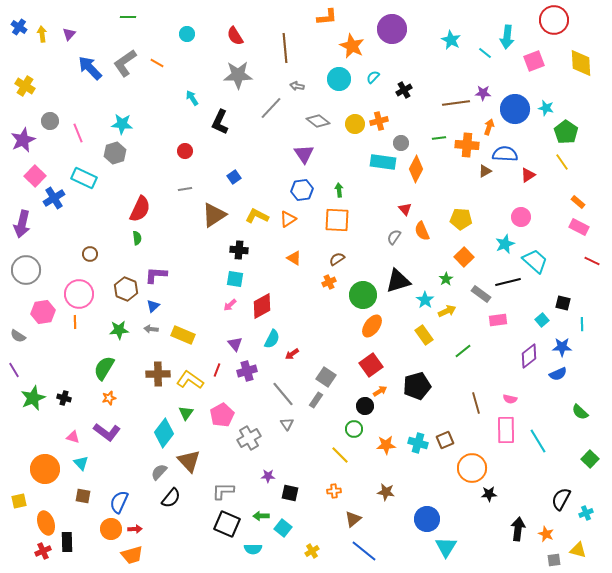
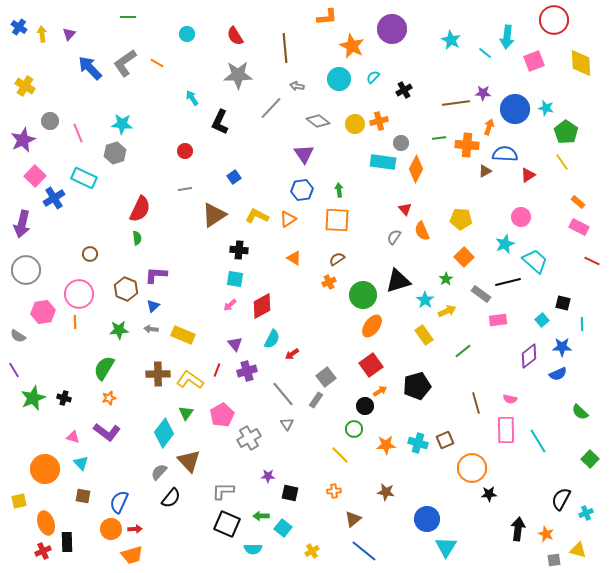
gray square at (326, 377): rotated 18 degrees clockwise
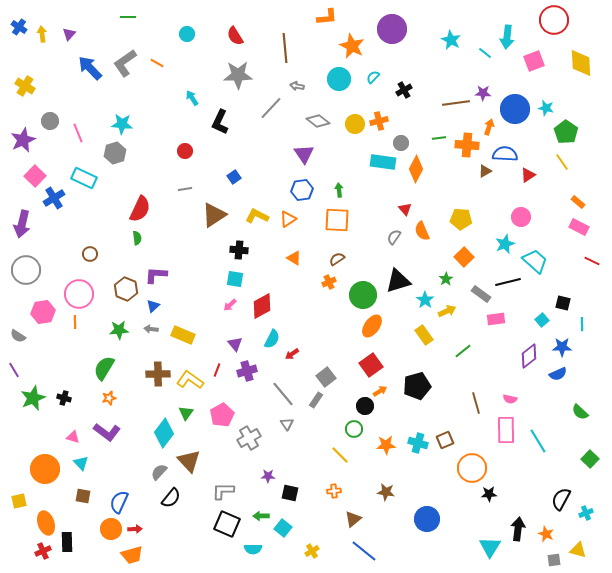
pink rectangle at (498, 320): moved 2 px left, 1 px up
cyan triangle at (446, 547): moved 44 px right
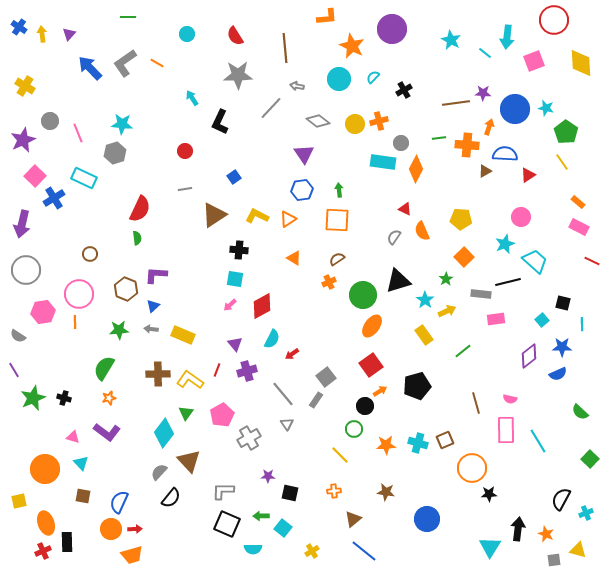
red triangle at (405, 209): rotated 24 degrees counterclockwise
gray rectangle at (481, 294): rotated 30 degrees counterclockwise
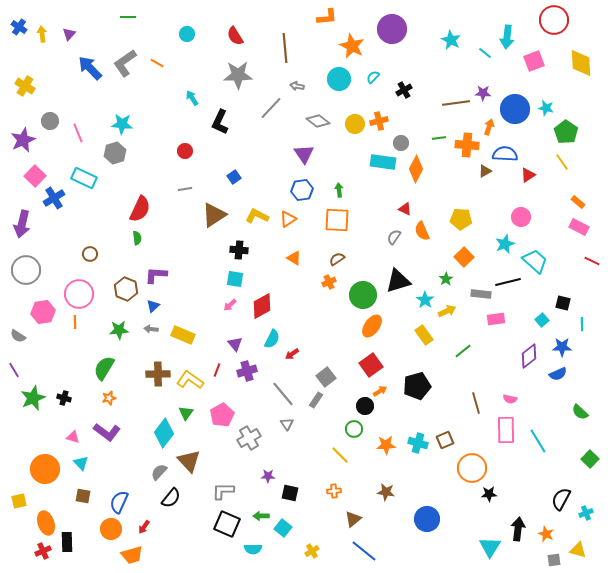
red arrow at (135, 529): moved 9 px right, 2 px up; rotated 128 degrees clockwise
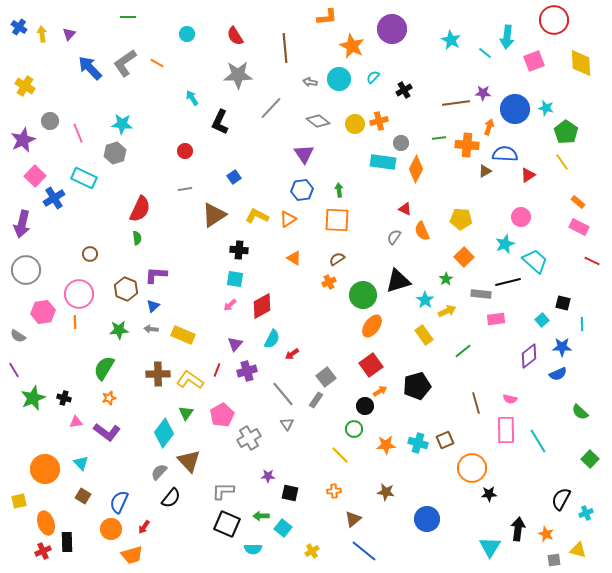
gray arrow at (297, 86): moved 13 px right, 4 px up
purple triangle at (235, 344): rotated 21 degrees clockwise
pink triangle at (73, 437): moved 3 px right, 15 px up; rotated 24 degrees counterclockwise
brown square at (83, 496): rotated 21 degrees clockwise
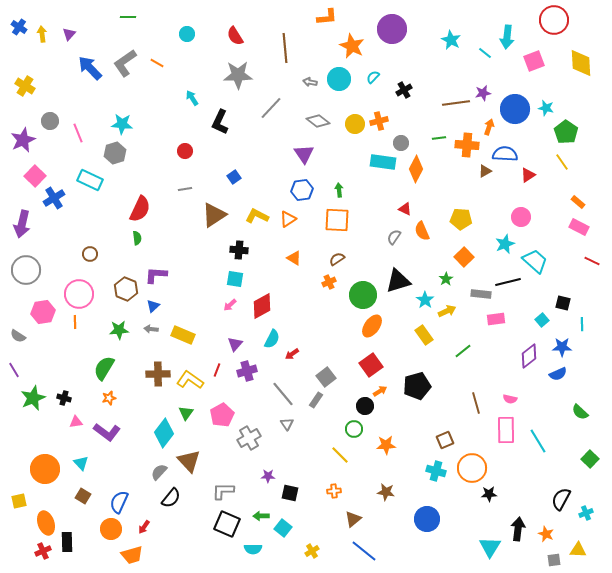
purple star at (483, 93): rotated 14 degrees counterclockwise
cyan rectangle at (84, 178): moved 6 px right, 2 px down
cyan cross at (418, 443): moved 18 px right, 28 px down
yellow triangle at (578, 550): rotated 12 degrees counterclockwise
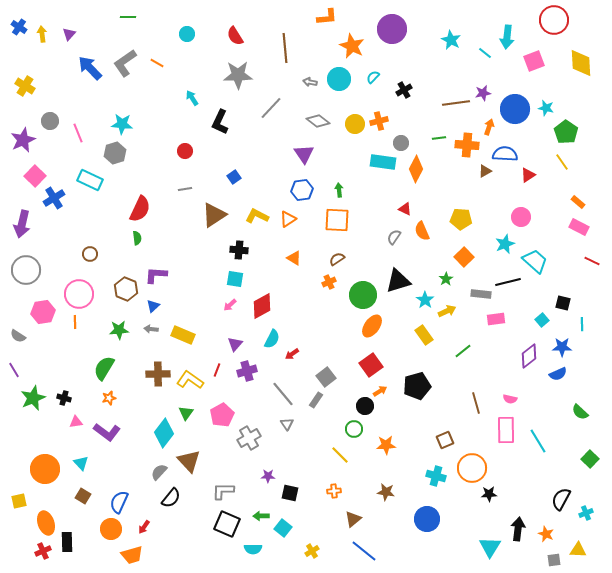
cyan cross at (436, 471): moved 5 px down
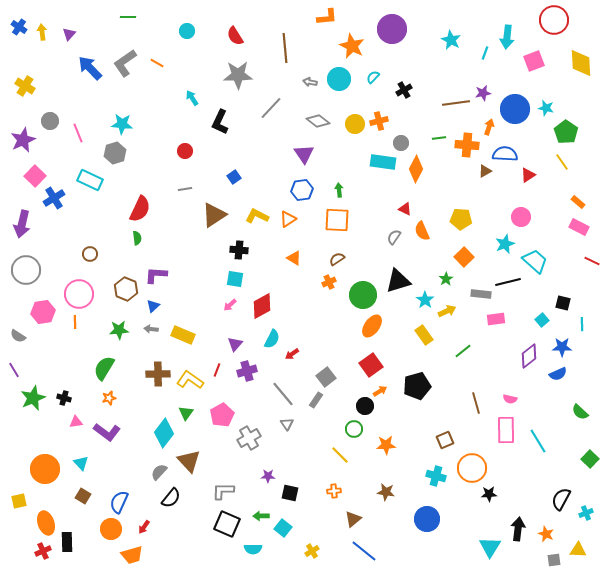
yellow arrow at (42, 34): moved 2 px up
cyan circle at (187, 34): moved 3 px up
cyan line at (485, 53): rotated 72 degrees clockwise
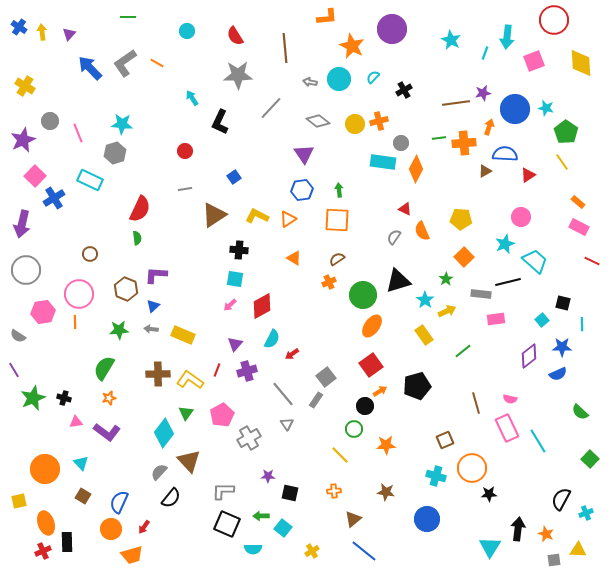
orange cross at (467, 145): moved 3 px left, 2 px up; rotated 10 degrees counterclockwise
pink rectangle at (506, 430): moved 1 px right, 2 px up; rotated 24 degrees counterclockwise
